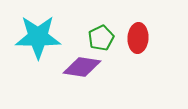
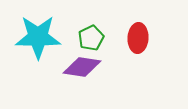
green pentagon: moved 10 px left
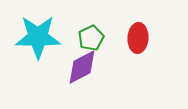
purple diamond: rotated 36 degrees counterclockwise
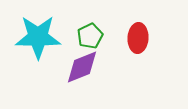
green pentagon: moved 1 px left, 2 px up
purple diamond: rotated 6 degrees clockwise
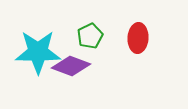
cyan star: moved 15 px down
purple diamond: moved 11 px left, 1 px up; rotated 42 degrees clockwise
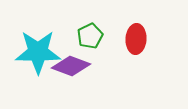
red ellipse: moved 2 px left, 1 px down
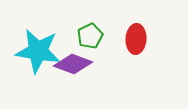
cyan star: moved 1 px up; rotated 9 degrees clockwise
purple diamond: moved 2 px right, 2 px up
